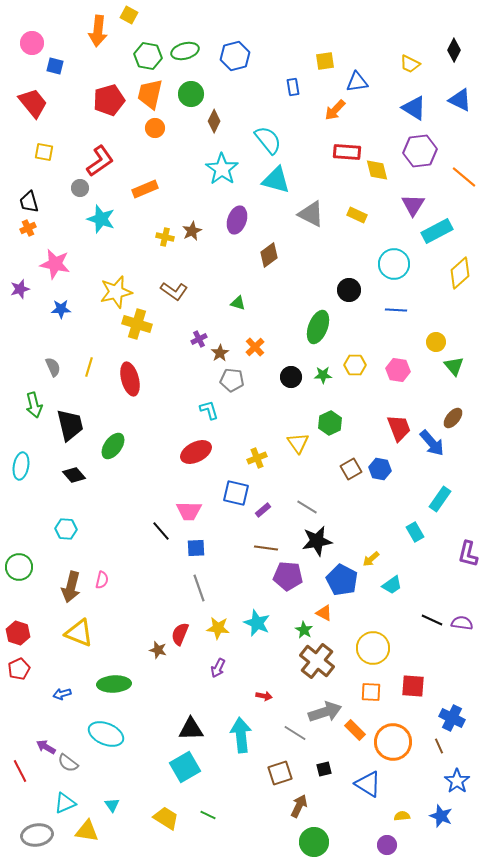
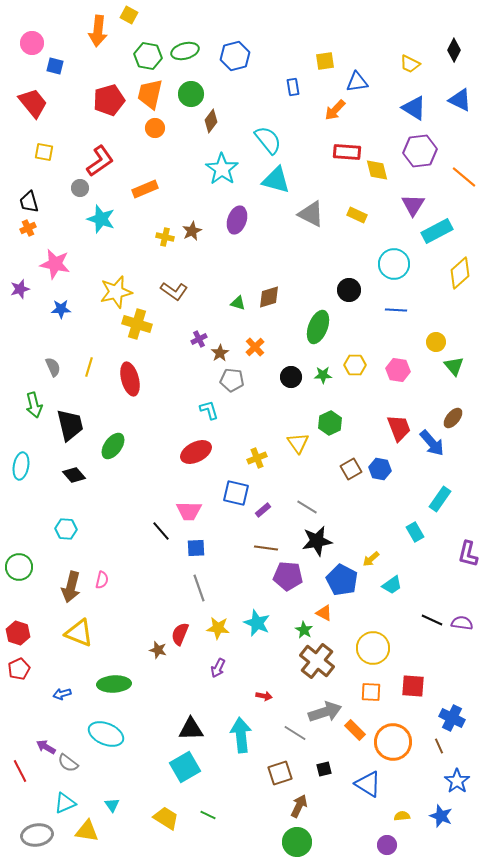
brown diamond at (214, 121): moved 3 px left; rotated 10 degrees clockwise
brown diamond at (269, 255): moved 42 px down; rotated 20 degrees clockwise
green circle at (314, 842): moved 17 px left
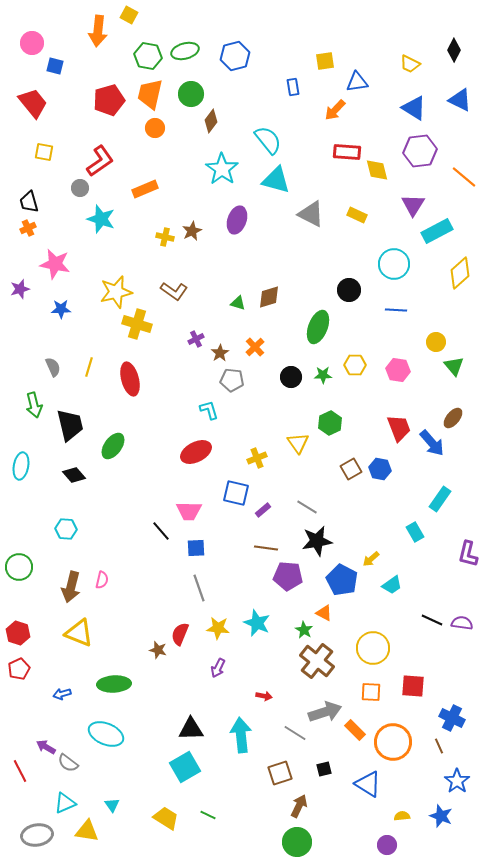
purple cross at (199, 339): moved 3 px left
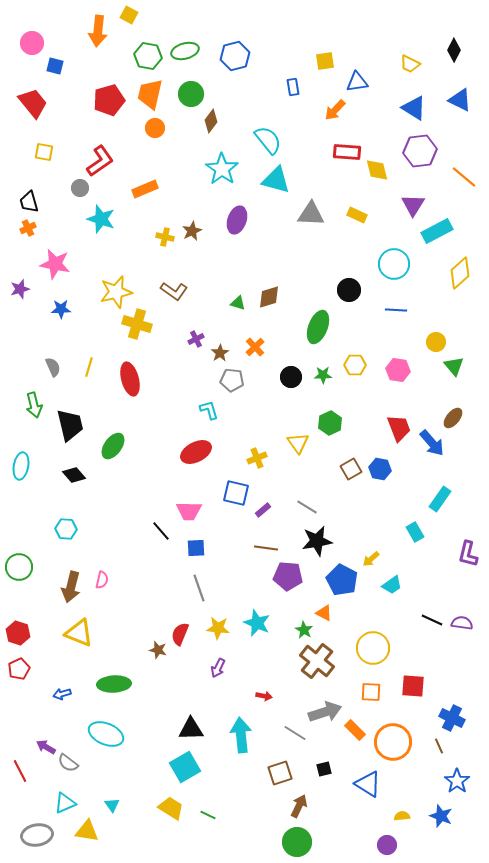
gray triangle at (311, 214): rotated 24 degrees counterclockwise
yellow trapezoid at (166, 818): moved 5 px right, 10 px up
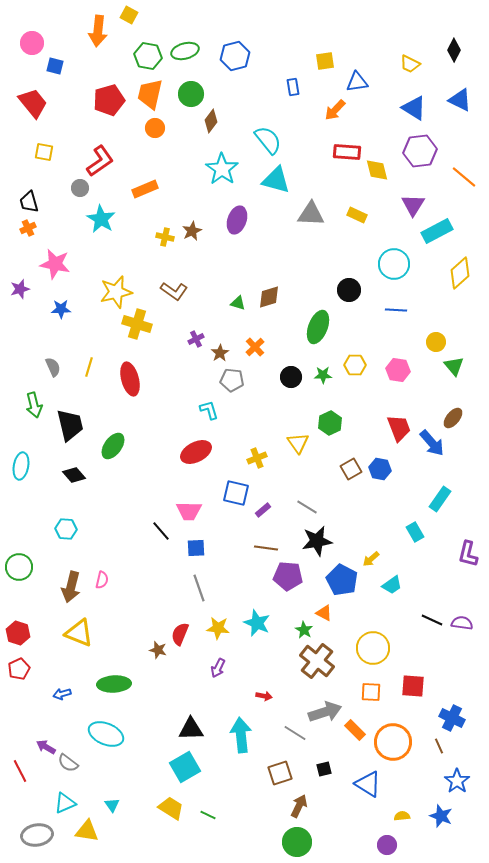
cyan star at (101, 219): rotated 12 degrees clockwise
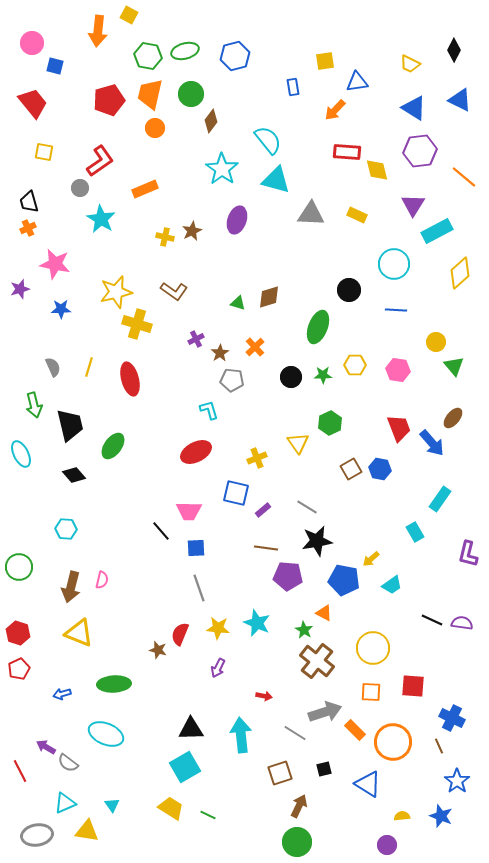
cyan ellipse at (21, 466): moved 12 px up; rotated 36 degrees counterclockwise
blue pentagon at (342, 580): moved 2 px right; rotated 16 degrees counterclockwise
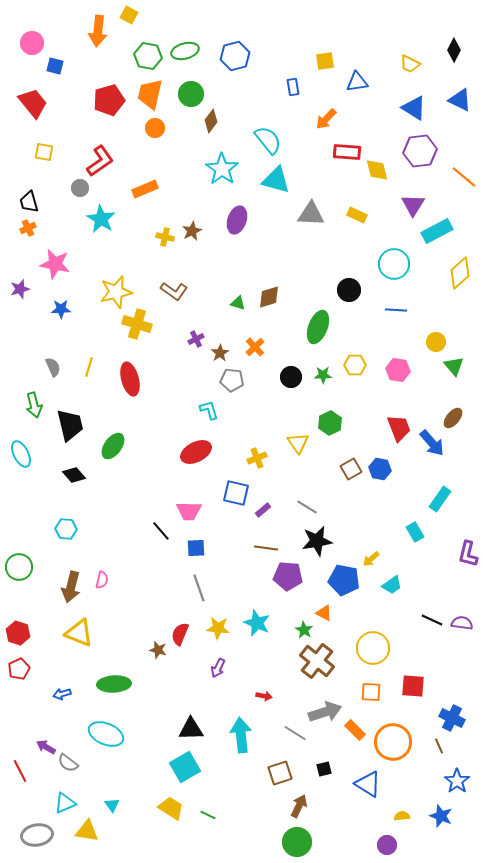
orange arrow at (335, 110): moved 9 px left, 9 px down
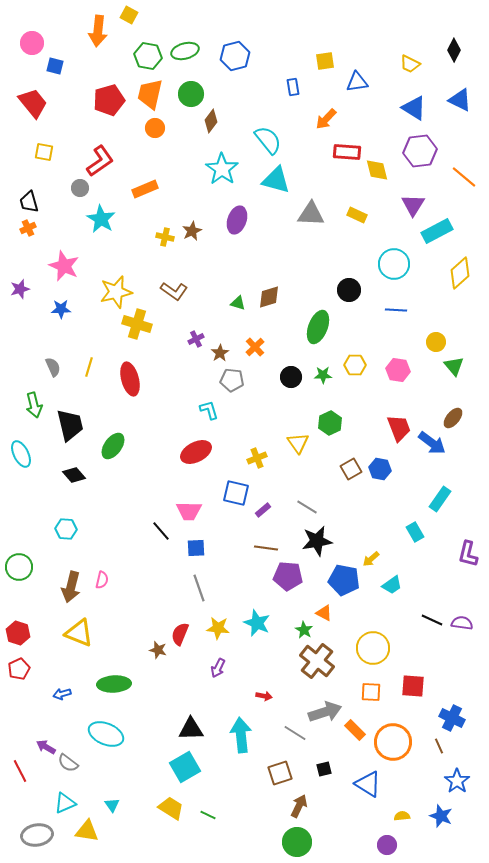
pink star at (55, 264): moved 9 px right, 2 px down; rotated 12 degrees clockwise
blue arrow at (432, 443): rotated 12 degrees counterclockwise
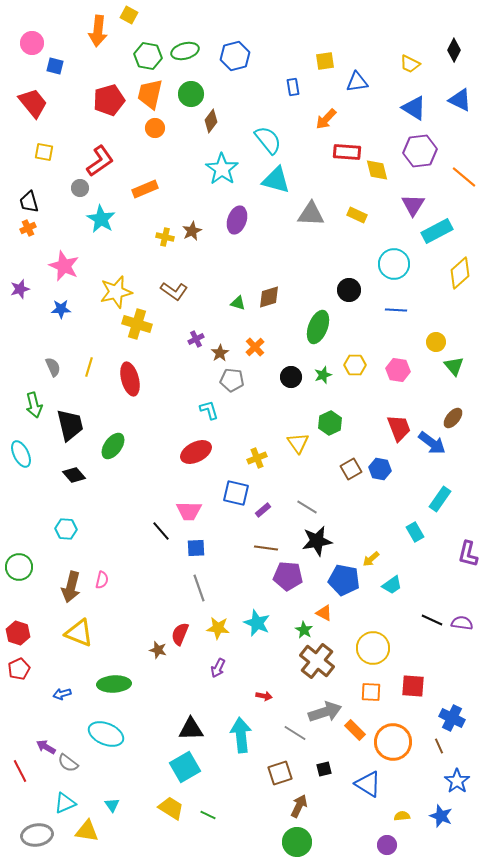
green star at (323, 375): rotated 18 degrees counterclockwise
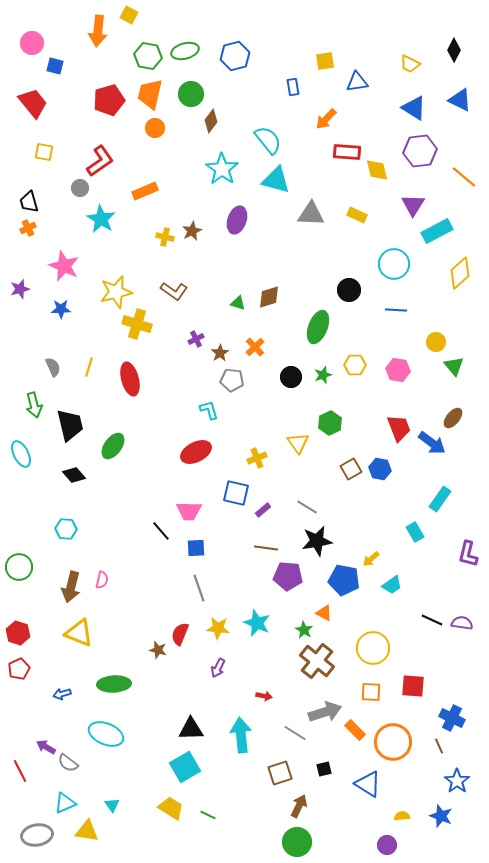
orange rectangle at (145, 189): moved 2 px down
